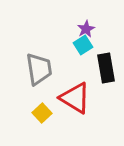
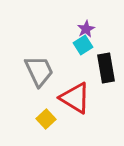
gray trapezoid: moved 2 px down; rotated 16 degrees counterclockwise
yellow square: moved 4 px right, 6 px down
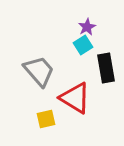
purple star: moved 1 px right, 2 px up
gray trapezoid: rotated 16 degrees counterclockwise
yellow square: rotated 30 degrees clockwise
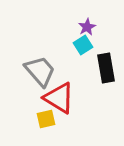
gray trapezoid: moved 1 px right
red triangle: moved 16 px left
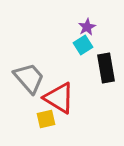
gray trapezoid: moved 11 px left, 7 px down
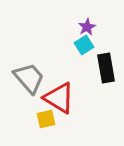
cyan square: moved 1 px right
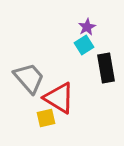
yellow square: moved 1 px up
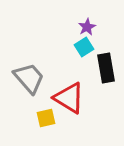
cyan square: moved 2 px down
red triangle: moved 10 px right
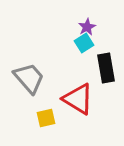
cyan square: moved 4 px up
red triangle: moved 9 px right, 1 px down
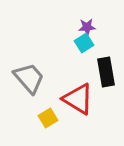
purple star: rotated 24 degrees clockwise
black rectangle: moved 4 px down
yellow square: moved 2 px right; rotated 18 degrees counterclockwise
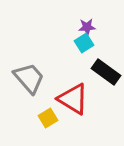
black rectangle: rotated 44 degrees counterclockwise
red triangle: moved 5 px left
